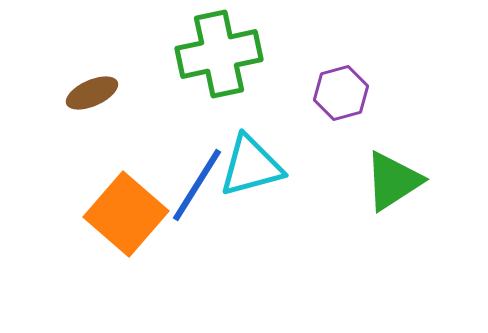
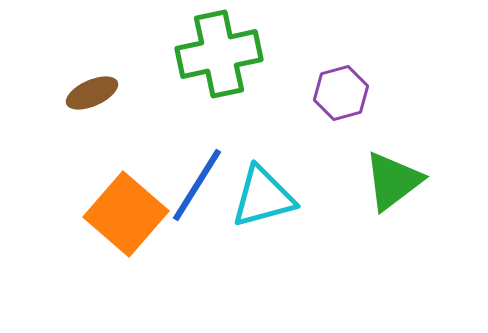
cyan triangle: moved 12 px right, 31 px down
green triangle: rotated 4 degrees counterclockwise
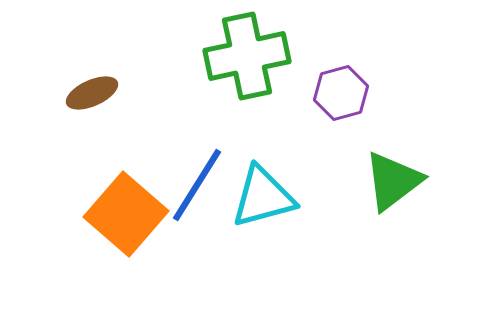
green cross: moved 28 px right, 2 px down
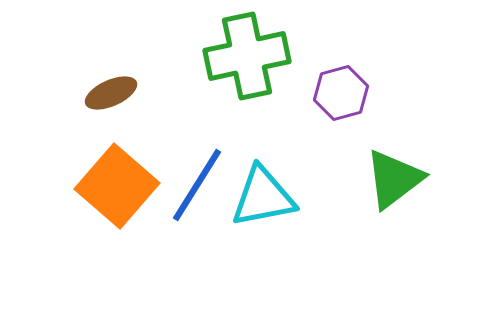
brown ellipse: moved 19 px right
green triangle: moved 1 px right, 2 px up
cyan triangle: rotated 4 degrees clockwise
orange square: moved 9 px left, 28 px up
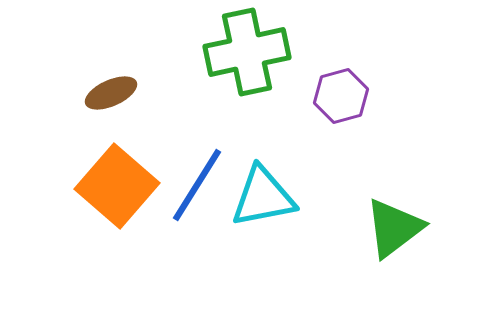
green cross: moved 4 px up
purple hexagon: moved 3 px down
green triangle: moved 49 px down
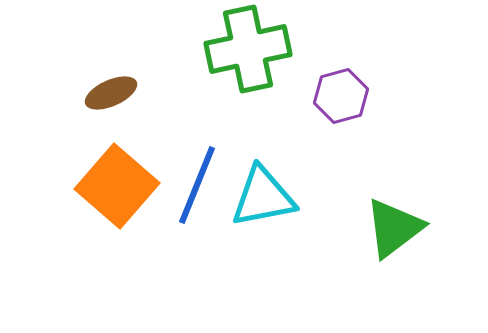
green cross: moved 1 px right, 3 px up
blue line: rotated 10 degrees counterclockwise
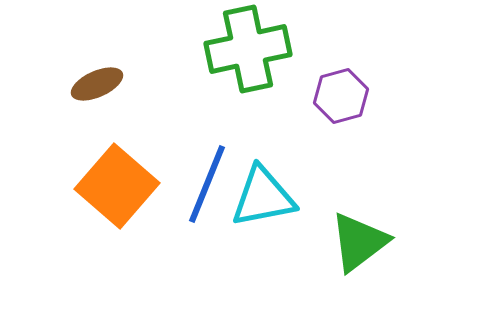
brown ellipse: moved 14 px left, 9 px up
blue line: moved 10 px right, 1 px up
green triangle: moved 35 px left, 14 px down
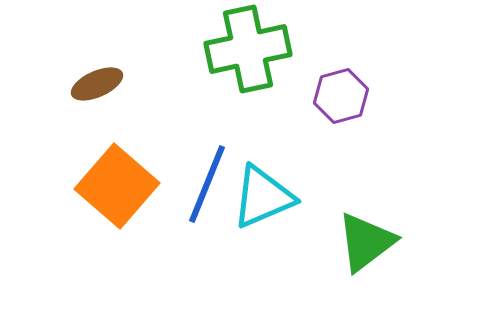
cyan triangle: rotated 12 degrees counterclockwise
green triangle: moved 7 px right
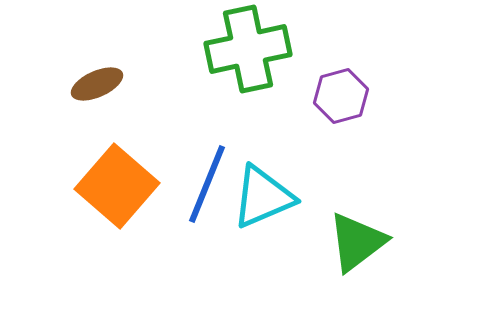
green triangle: moved 9 px left
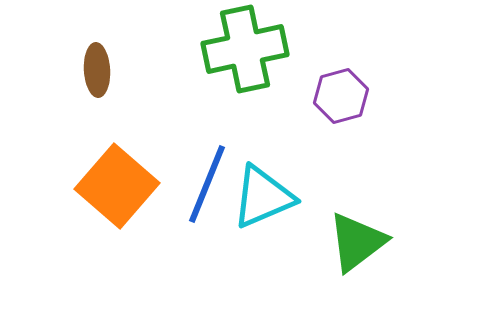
green cross: moved 3 px left
brown ellipse: moved 14 px up; rotated 69 degrees counterclockwise
